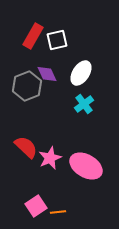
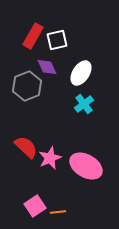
purple diamond: moved 7 px up
pink square: moved 1 px left
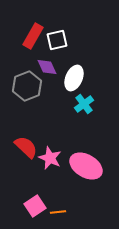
white ellipse: moved 7 px left, 5 px down; rotated 10 degrees counterclockwise
pink star: rotated 25 degrees counterclockwise
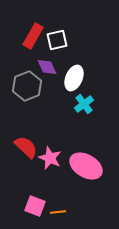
pink square: rotated 35 degrees counterclockwise
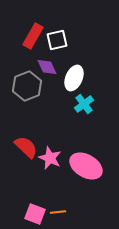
pink square: moved 8 px down
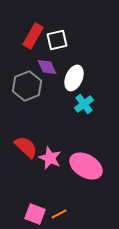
orange line: moved 1 px right, 2 px down; rotated 21 degrees counterclockwise
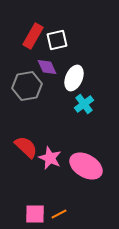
gray hexagon: rotated 12 degrees clockwise
pink square: rotated 20 degrees counterclockwise
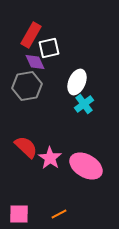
red rectangle: moved 2 px left, 1 px up
white square: moved 8 px left, 8 px down
purple diamond: moved 12 px left, 5 px up
white ellipse: moved 3 px right, 4 px down
pink star: rotated 10 degrees clockwise
pink square: moved 16 px left
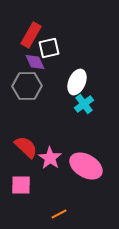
gray hexagon: rotated 8 degrees clockwise
pink square: moved 2 px right, 29 px up
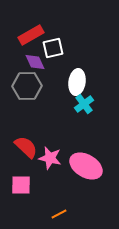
red rectangle: rotated 30 degrees clockwise
white square: moved 4 px right
white ellipse: rotated 15 degrees counterclockwise
pink star: rotated 20 degrees counterclockwise
